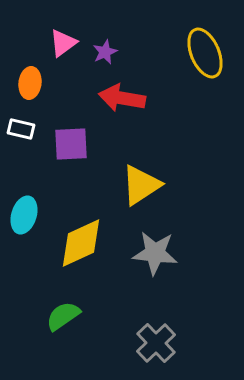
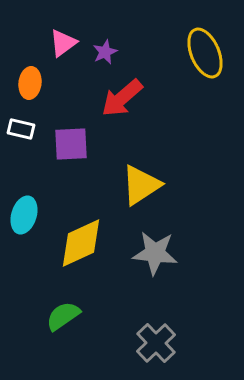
red arrow: rotated 51 degrees counterclockwise
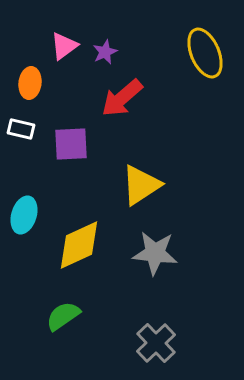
pink triangle: moved 1 px right, 3 px down
yellow diamond: moved 2 px left, 2 px down
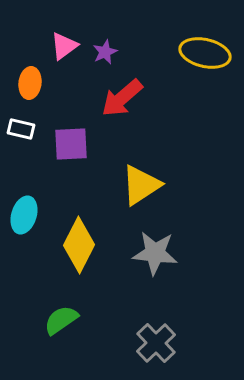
yellow ellipse: rotated 54 degrees counterclockwise
yellow diamond: rotated 38 degrees counterclockwise
green semicircle: moved 2 px left, 4 px down
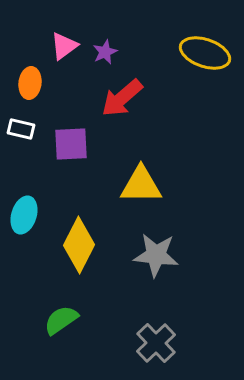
yellow ellipse: rotated 6 degrees clockwise
yellow triangle: rotated 33 degrees clockwise
gray star: moved 1 px right, 2 px down
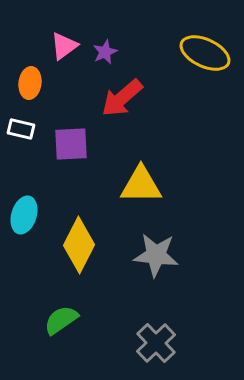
yellow ellipse: rotated 6 degrees clockwise
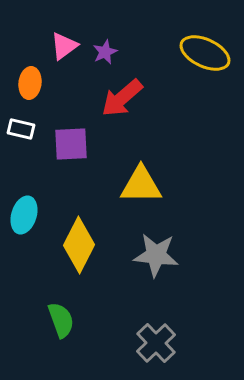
green semicircle: rotated 105 degrees clockwise
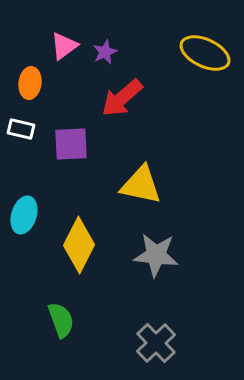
yellow triangle: rotated 12 degrees clockwise
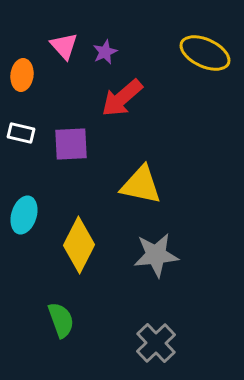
pink triangle: rotated 36 degrees counterclockwise
orange ellipse: moved 8 px left, 8 px up
white rectangle: moved 4 px down
gray star: rotated 12 degrees counterclockwise
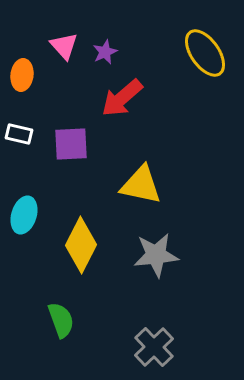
yellow ellipse: rotated 30 degrees clockwise
white rectangle: moved 2 px left, 1 px down
yellow diamond: moved 2 px right
gray cross: moved 2 px left, 4 px down
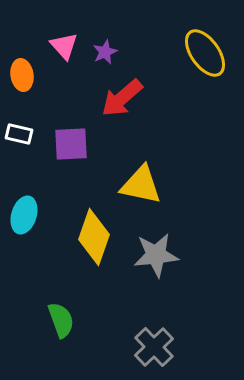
orange ellipse: rotated 16 degrees counterclockwise
yellow diamond: moved 13 px right, 8 px up; rotated 8 degrees counterclockwise
